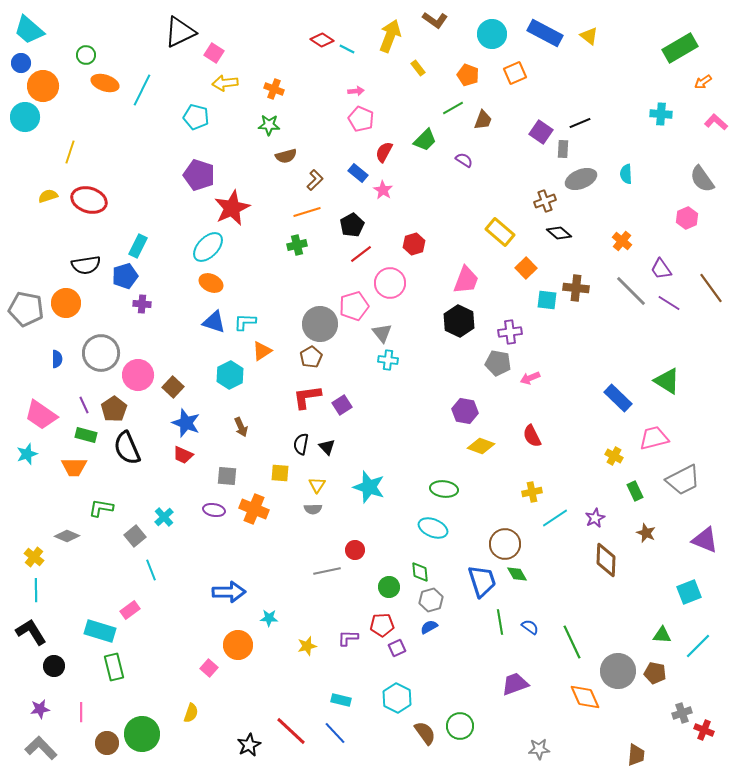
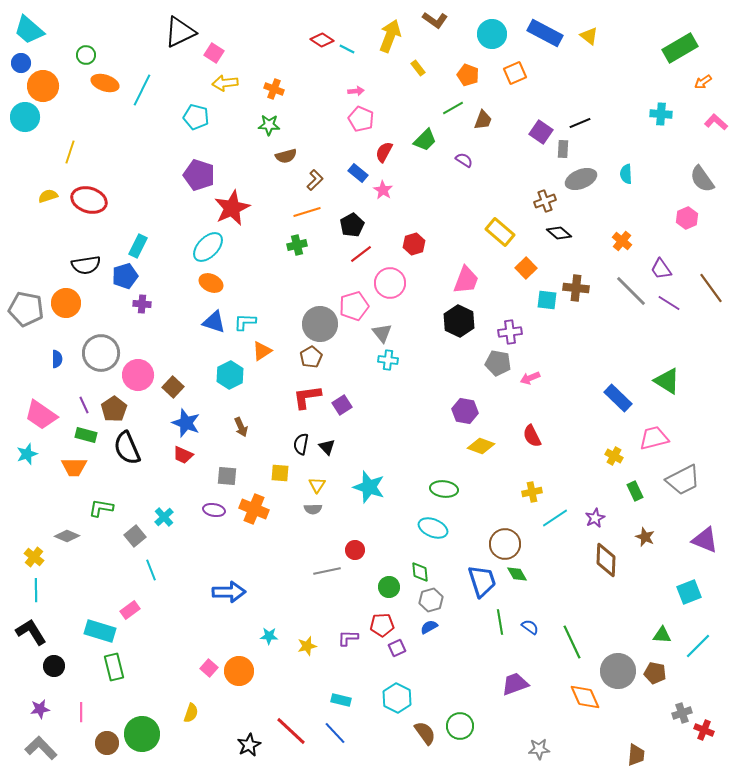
brown star at (646, 533): moved 1 px left, 4 px down
cyan star at (269, 618): moved 18 px down
orange circle at (238, 645): moved 1 px right, 26 px down
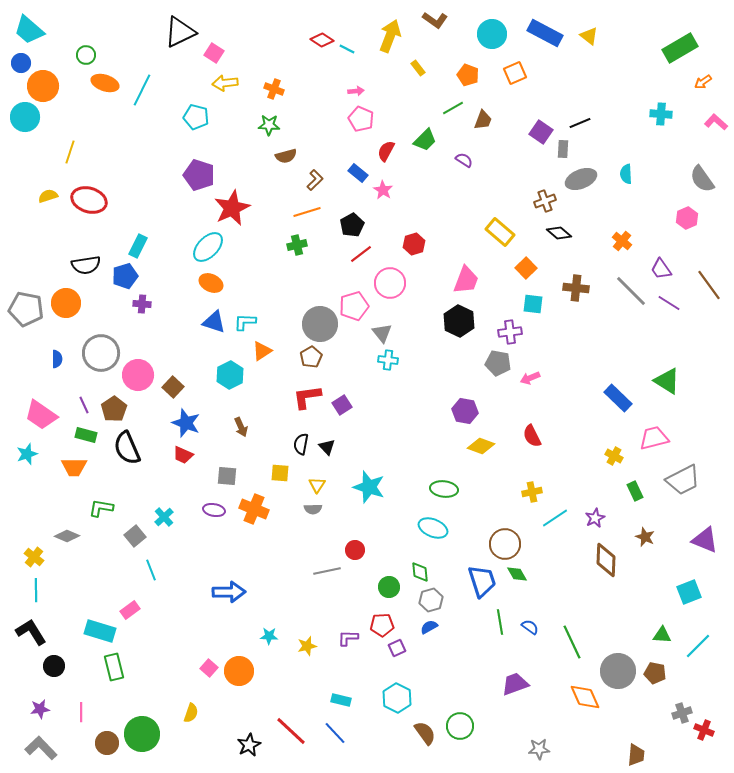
red semicircle at (384, 152): moved 2 px right, 1 px up
brown line at (711, 288): moved 2 px left, 3 px up
cyan square at (547, 300): moved 14 px left, 4 px down
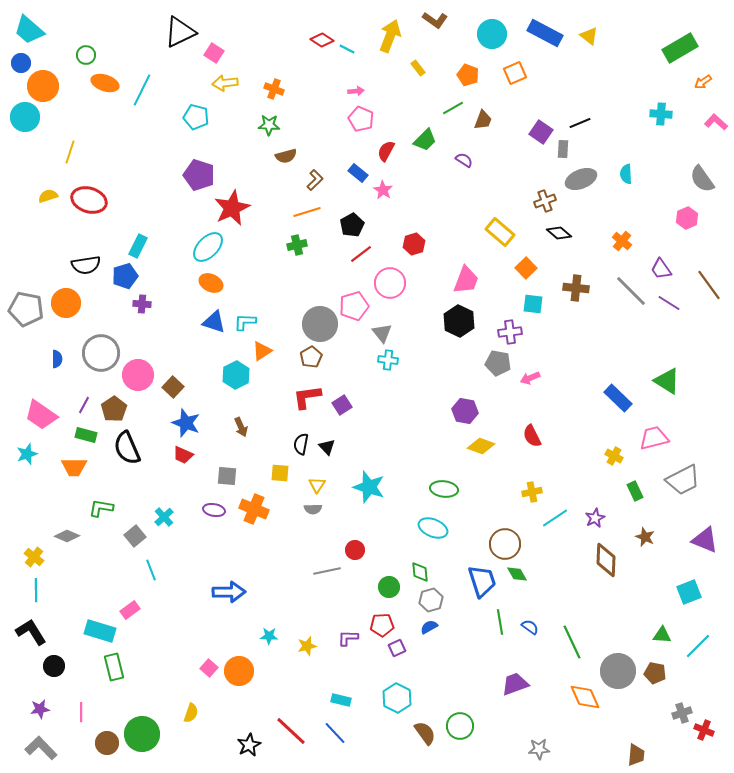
cyan hexagon at (230, 375): moved 6 px right
purple line at (84, 405): rotated 54 degrees clockwise
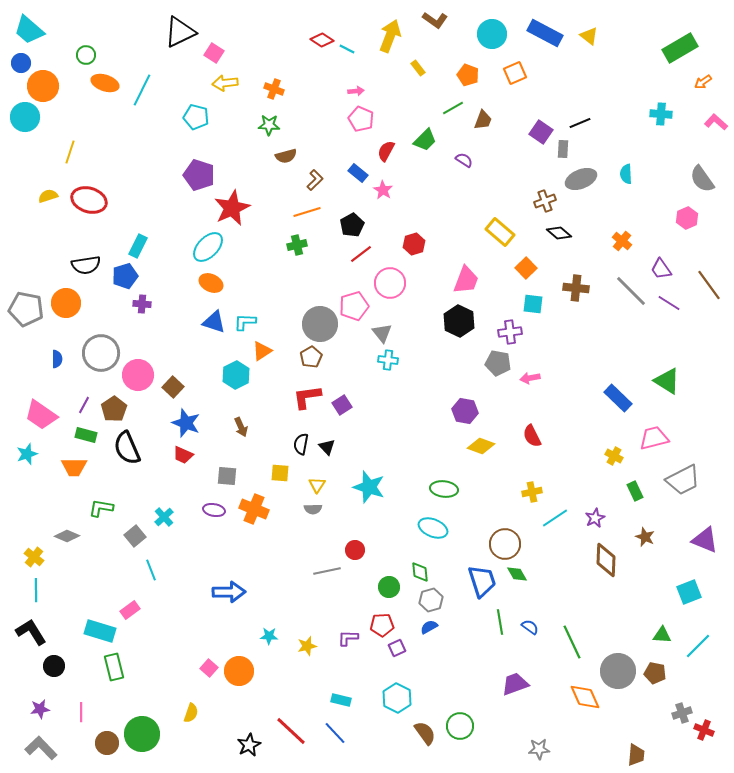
pink arrow at (530, 378): rotated 12 degrees clockwise
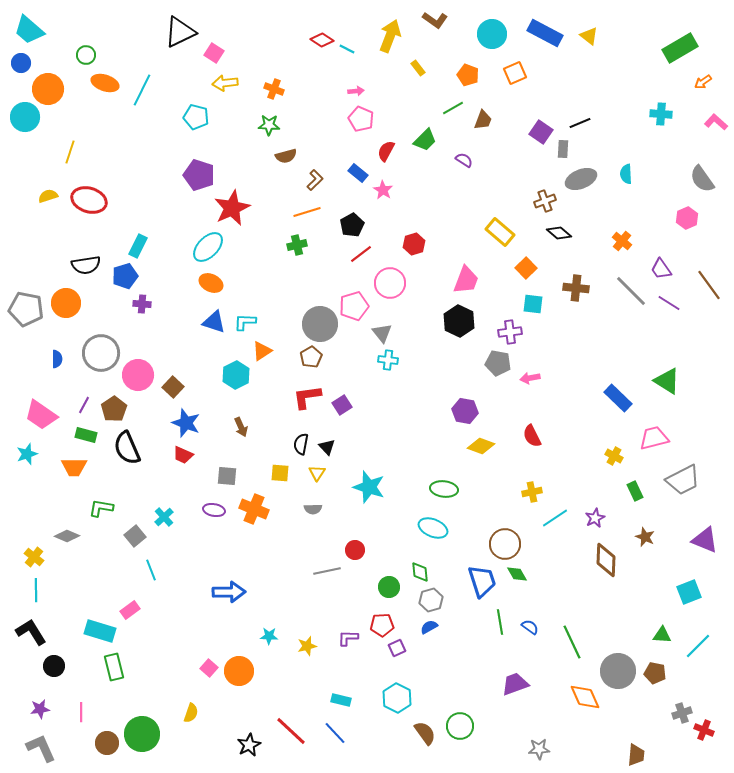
orange circle at (43, 86): moved 5 px right, 3 px down
yellow triangle at (317, 485): moved 12 px up
gray L-shape at (41, 748): rotated 20 degrees clockwise
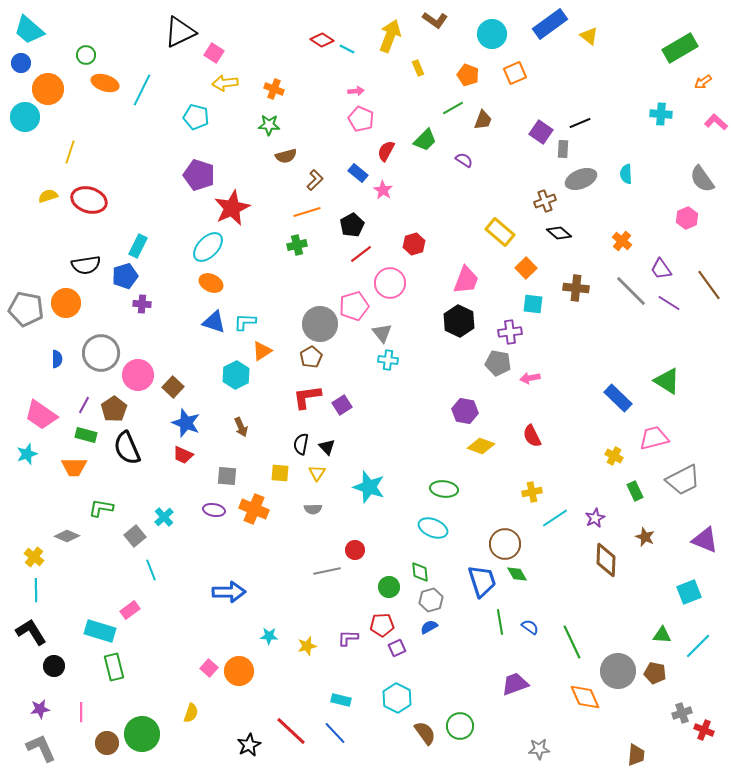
blue rectangle at (545, 33): moved 5 px right, 9 px up; rotated 64 degrees counterclockwise
yellow rectangle at (418, 68): rotated 14 degrees clockwise
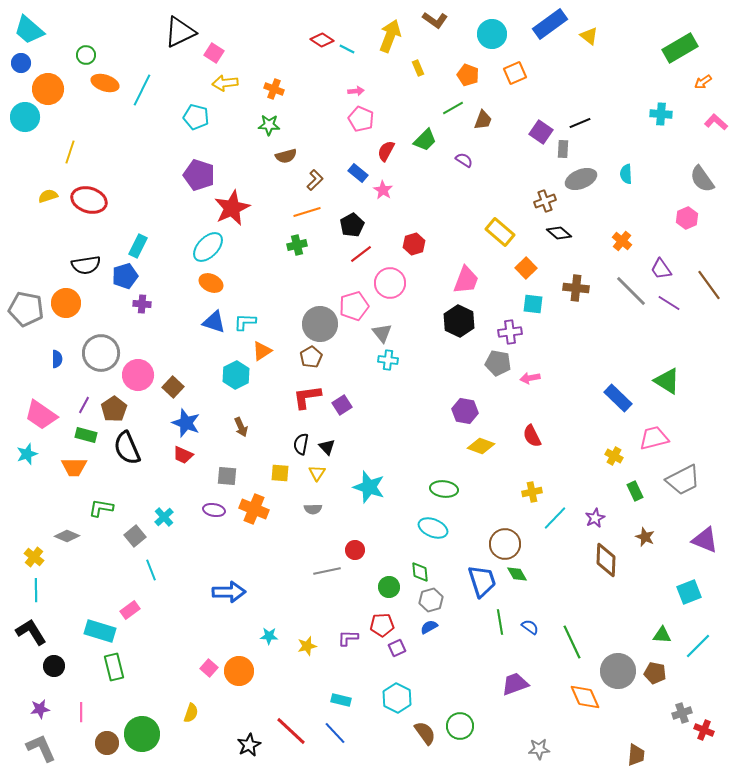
cyan line at (555, 518): rotated 12 degrees counterclockwise
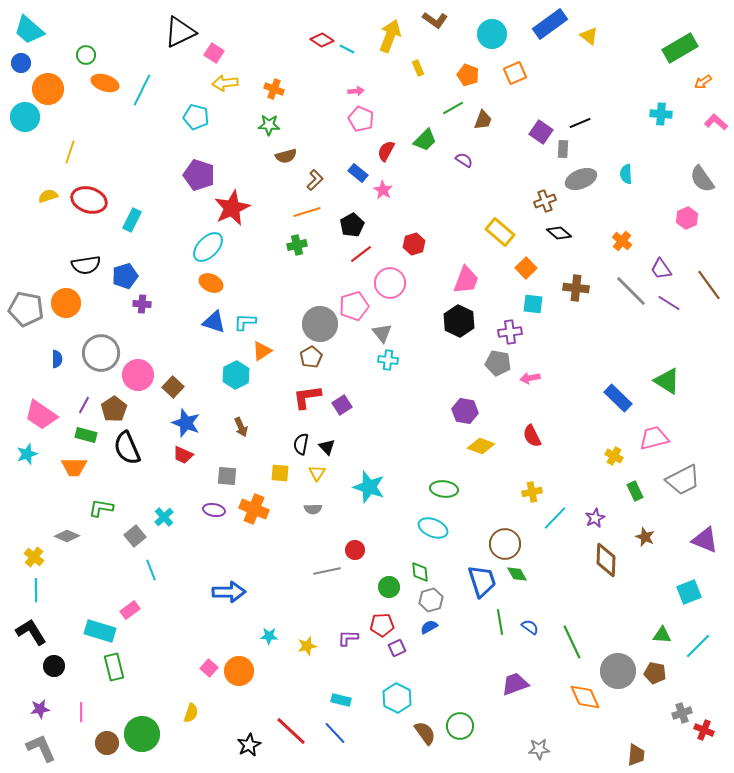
cyan rectangle at (138, 246): moved 6 px left, 26 px up
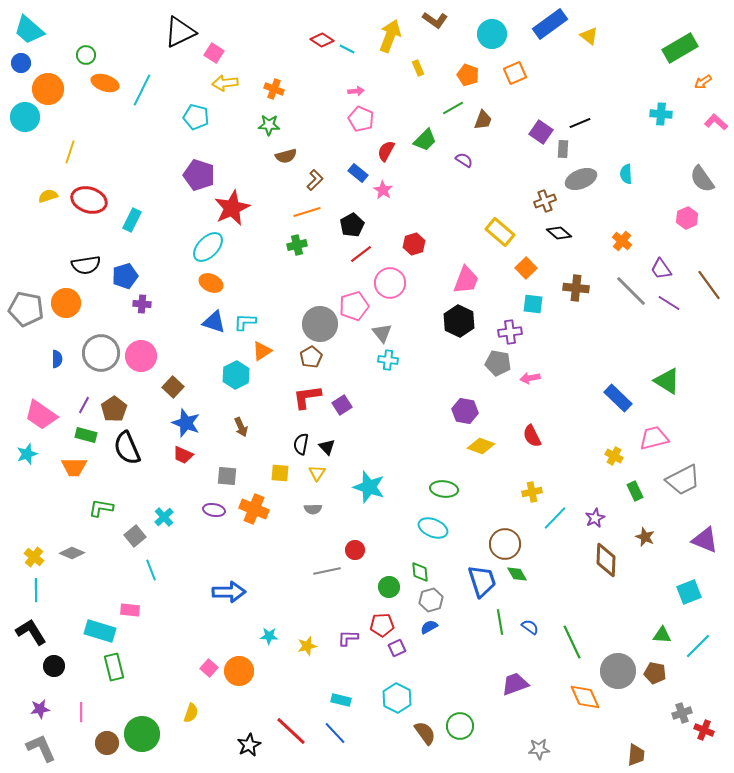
pink circle at (138, 375): moved 3 px right, 19 px up
gray diamond at (67, 536): moved 5 px right, 17 px down
pink rectangle at (130, 610): rotated 42 degrees clockwise
